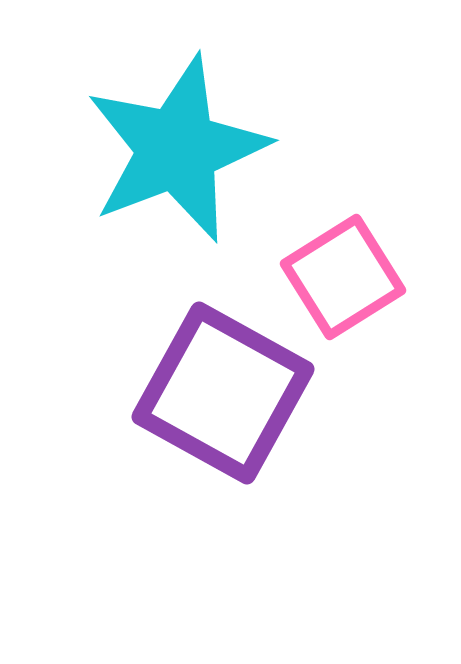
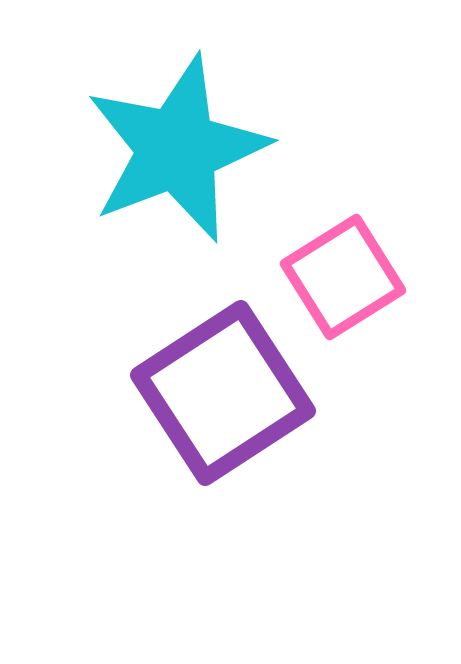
purple square: rotated 28 degrees clockwise
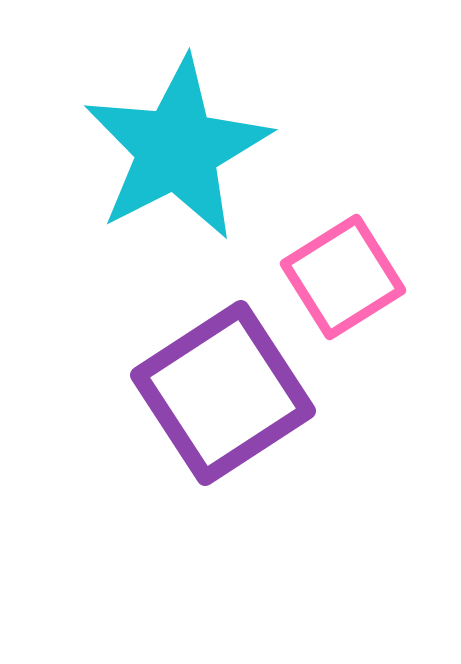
cyan star: rotated 6 degrees counterclockwise
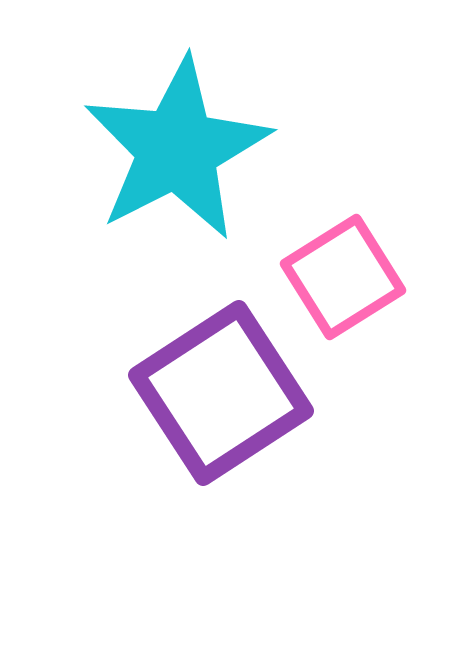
purple square: moved 2 px left
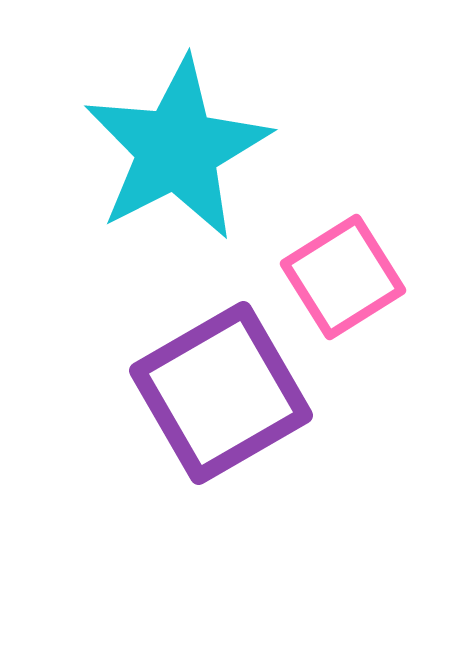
purple square: rotated 3 degrees clockwise
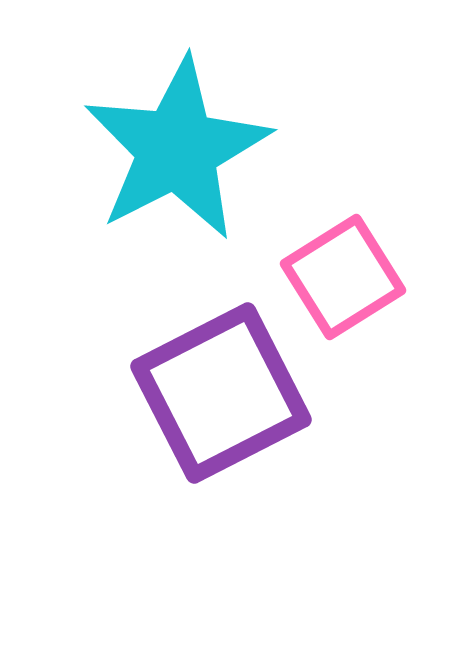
purple square: rotated 3 degrees clockwise
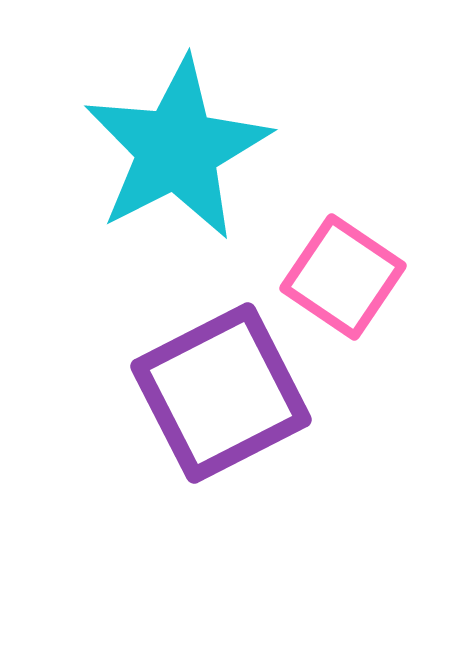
pink square: rotated 24 degrees counterclockwise
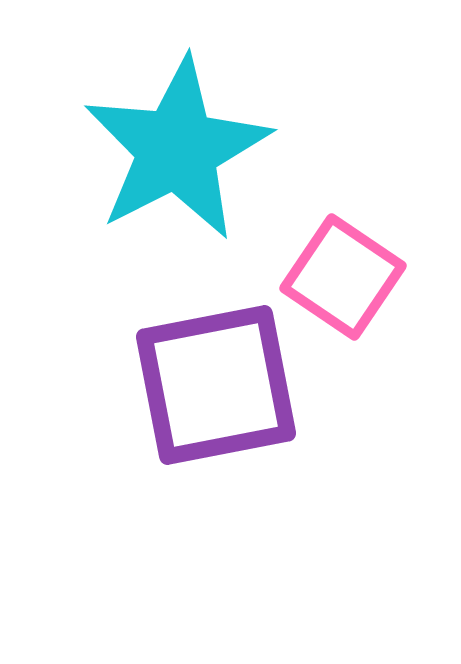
purple square: moved 5 px left, 8 px up; rotated 16 degrees clockwise
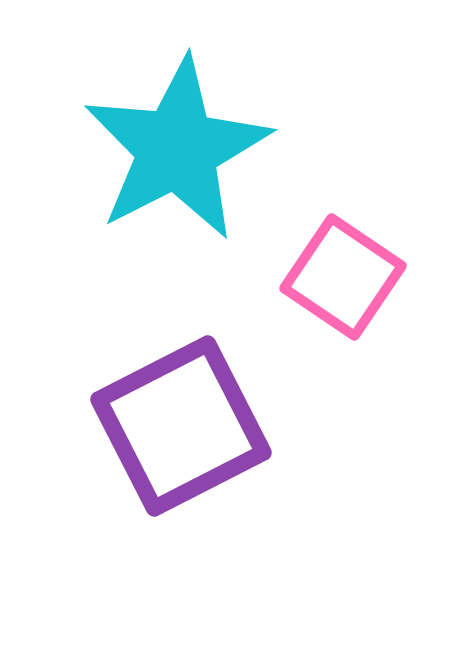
purple square: moved 35 px left, 41 px down; rotated 16 degrees counterclockwise
